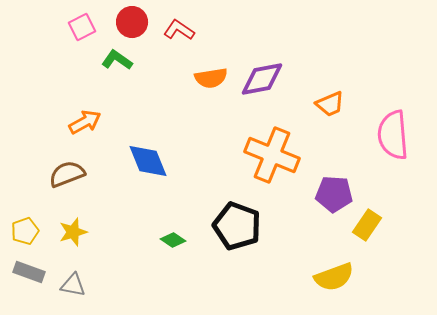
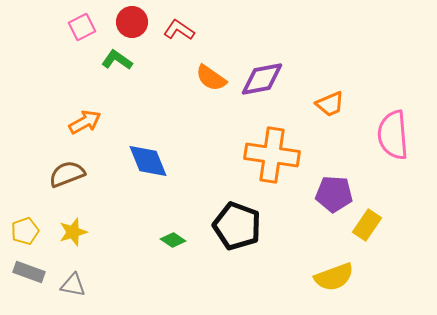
orange semicircle: rotated 44 degrees clockwise
orange cross: rotated 14 degrees counterclockwise
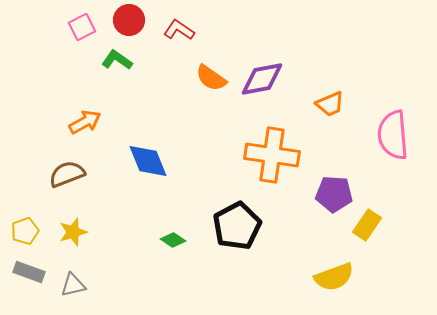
red circle: moved 3 px left, 2 px up
black pentagon: rotated 24 degrees clockwise
gray triangle: rotated 24 degrees counterclockwise
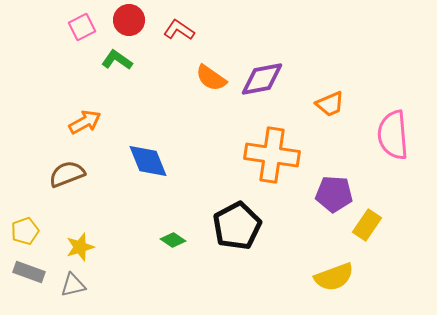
yellow star: moved 7 px right, 15 px down
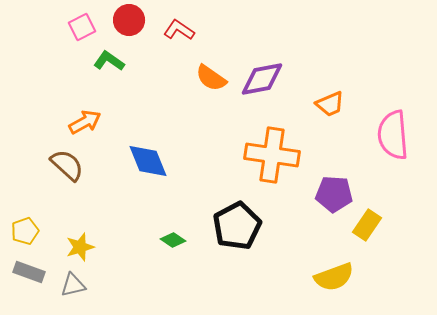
green L-shape: moved 8 px left, 1 px down
brown semicircle: moved 9 px up; rotated 63 degrees clockwise
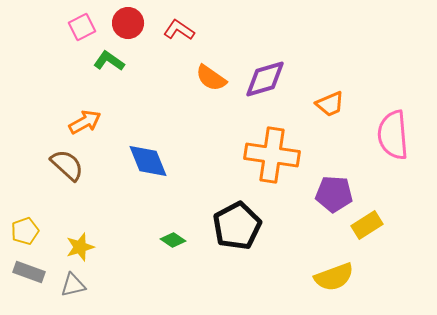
red circle: moved 1 px left, 3 px down
purple diamond: moved 3 px right; rotated 6 degrees counterclockwise
yellow rectangle: rotated 24 degrees clockwise
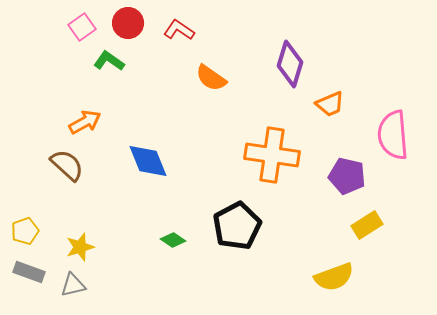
pink square: rotated 8 degrees counterclockwise
purple diamond: moved 25 px right, 15 px up; rotated 57 degrees counterclockwise
purple pentagon: moved 13 px right, 18 px up; rotated 9 degrees clockwise
